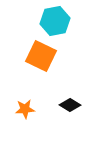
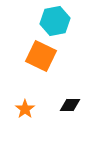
black diamond: rotated 30 degrees counterclockwise
orange star: rotated 30 degrees counterclockwise
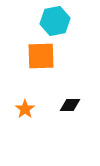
orange square: rotated 28 degrees counterclockwise
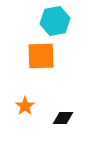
black diamond: moved 7 px left, 13 px down
orange star: moved 3 px up
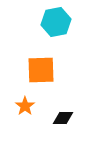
cyan hexagon: moved 1 px right, 1 px down
orange square: moved 14 px down
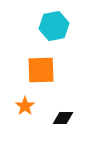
cyan hexagon: moved 2 px left, 4 px down
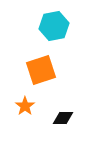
orange square: rotated 16 degrees counterclockwise
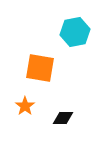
cyan hexagon: moved 21 px right, 6 px down
orange square: moved 1 px left, 2 px up; rotated 28 degrees clockwise
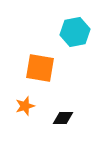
orange star: rotated 18 degrees clockwise
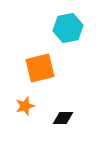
cyan hexagon: moved 7 px left, 4 px up
orange square: rotated 24 degrees counterclockwise
